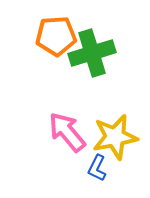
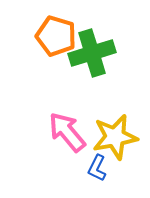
orange pentagon: rotated 21 degrees clockwise
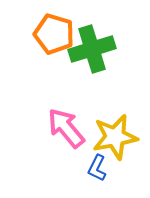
orange pentagon: moved 2 px left, 2 px up
green cross: moved 4 px up
pink arrow: moved 1 px left, 4 px up
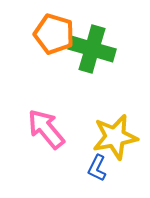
green cross: rotated 33 degrees clockwise
pink arrow: moved 20 px left, 1 px down
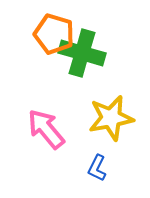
green cross: moved 10 px left, 4 px down
yellow star: moved 4 px left, 19 px up
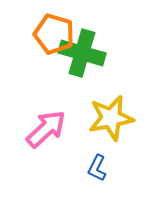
pink arrow: rotated 87 degrees clockwise
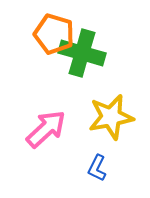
yellow star: moved 1 px up
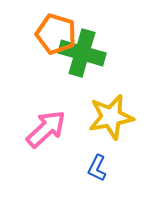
orange pentagon: moved 2 px right
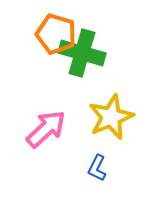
yellow star: rotated 12 degrees counterclockwise
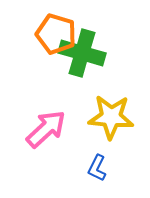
yellow star: rotated 27 degrees clockwise
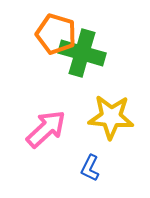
blue L-shape: moved 7 px left
